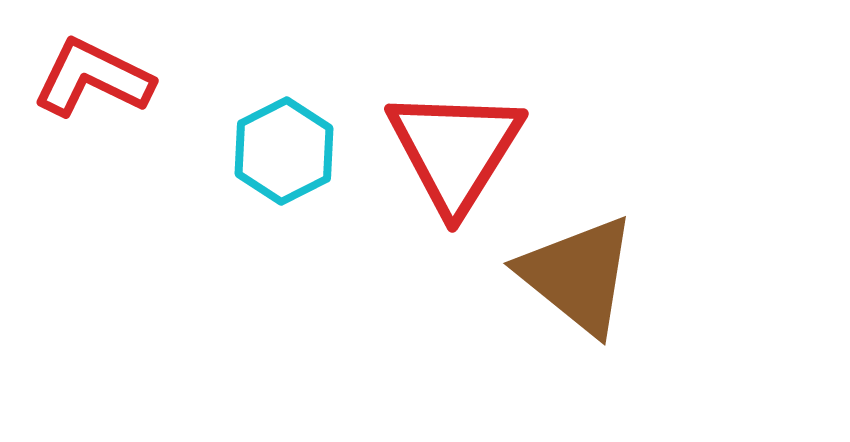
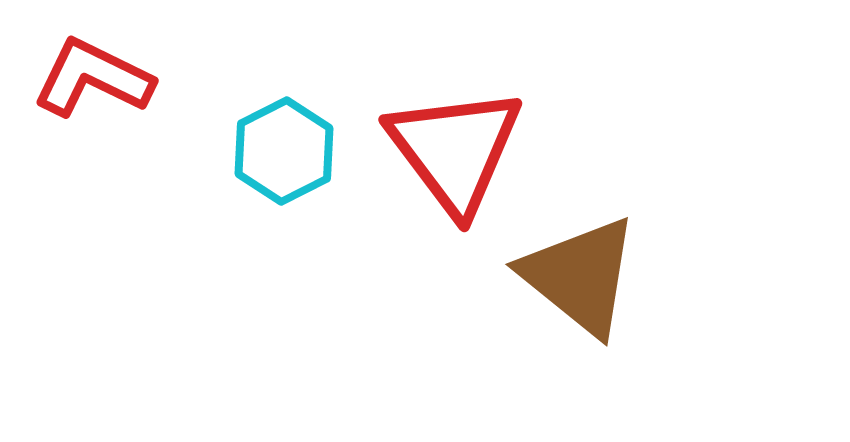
red triangle: rotated 9 degrees counterclockwise
brown triangle: moved 2 px right, 1 px down
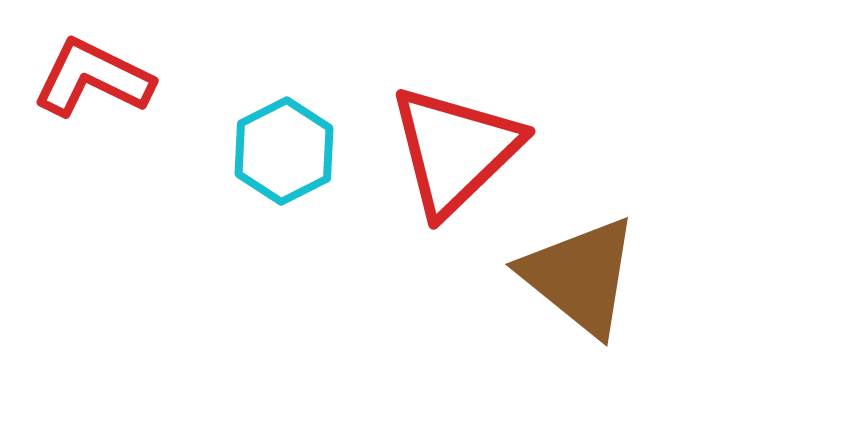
red triangle: rotated 23 degrees clockwise
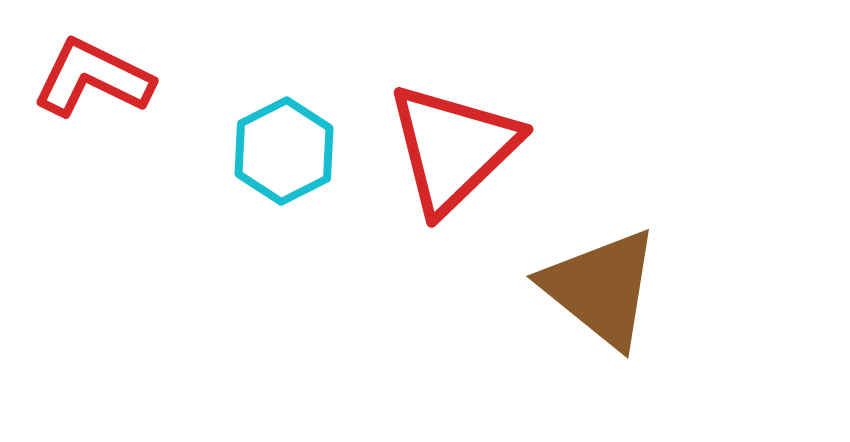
red triangle: moved 2 px left, 2 px up
brown triangle: moved 21 px right, 12 px down
